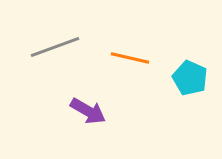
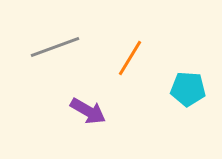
orange line: rotated 72 degrees counterclockwise
cyan pentagon: moved 2 px left, 11 px down; rotated 20 degrees counterclockwise
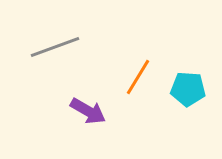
orange line: moved 8 px right, 19 px down
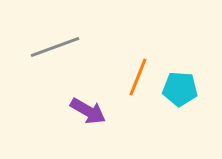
orange line: rotated 9 degrees counterclockwise
cyan pentagon: moved 8 px left
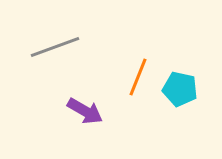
cyan pentagon: rotated 8 degrees clockwise
purple arrow: moved 3 px left
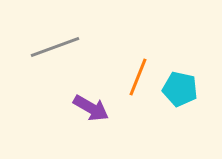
purple arrow: moved 6 px right, 3 px up
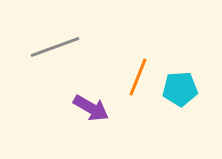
cyan pentagon: rotated 16 degrees counterclockwise
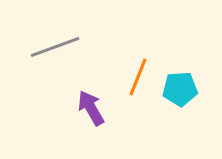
purple arrow: rotated 150 degrees counterclockwise
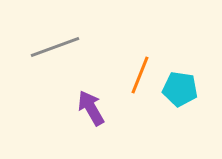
orange line: moved 2 px right, 2 px up
cyan pentagon: rotated 12 degrees clockwise
